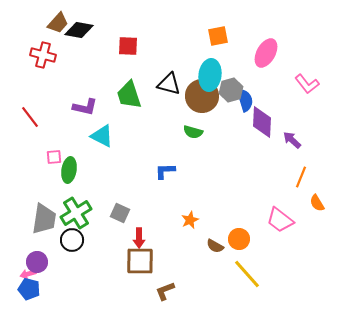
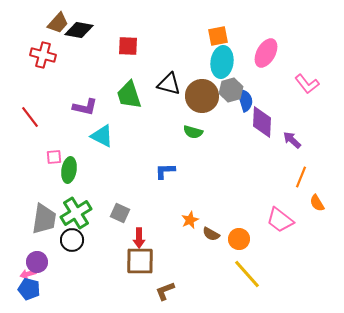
cyan ellipse: moved 12 px right, 13 px up
brown semicircle: moved 4 px left, 12 px up
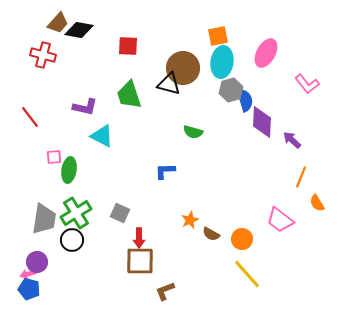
brown circle: moved 19 px left, 28 px up
orange circle: moved 3 px right
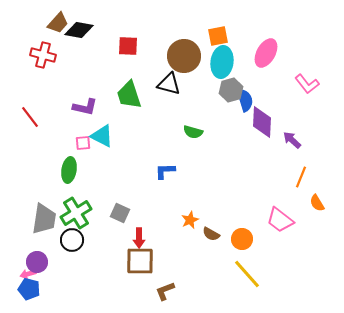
brown circle: moved 1 px right, 12 px up
pink square: moved 29 px right, 14 px up
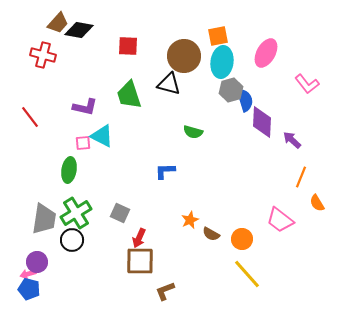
red arrow: rotated 24 degrees clockwise
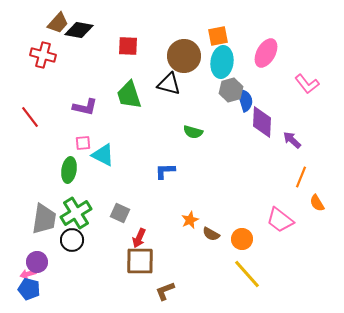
cyan triangle: moved 1 px right, 19 px down
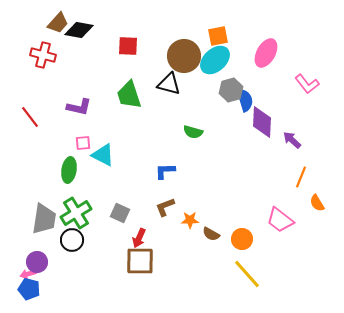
cyan ellipse: moved 7 px left, 2 px up; rotated 40 degrees clockwise
purple L-shape: moved 6 px left
orange star: rotated 24 degrees clockwise
brown L-shape: moved 84 px up
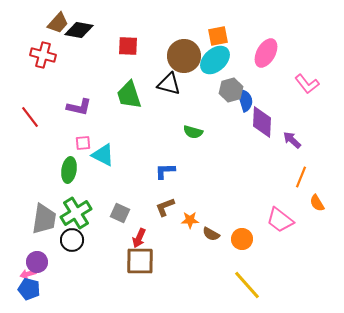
yellow line: moved 11 px down
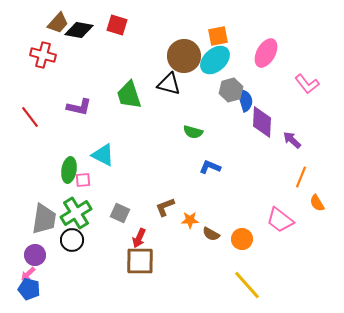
red square: moved 11 px left, 21 px up; rotated 15 degrees clockwise
pink square: moved 37 px down
blue L-shape: moved 45 px right, 4 px up; rotated 25 degrees clockwise
purple circle: moved 2 px left, 7 px up
pink arrow: rotated 28 degrees counterclockwise
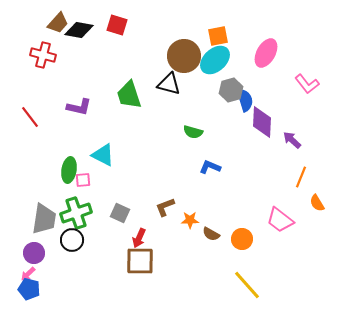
green cross: rotated 12 degrees clockwise
purple circle: moved 1 px left, 2 px up
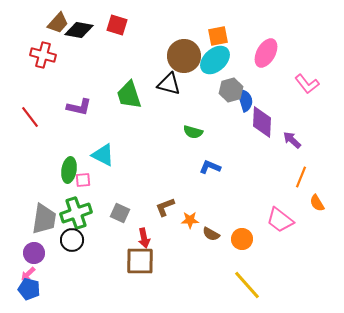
red arrow: moved 5 px right; rotated 36 degrees counterclockwise
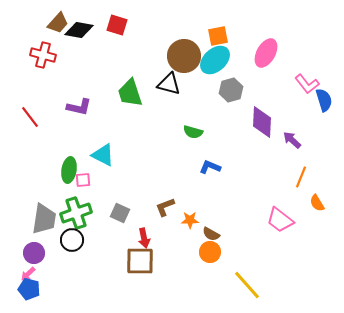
green trapezoid: moved 1 px right, 2 px up
blue semicircle: moved 79 px right
orange circle: moved 32 px left, 13 px down
